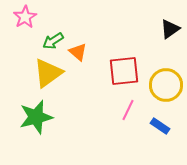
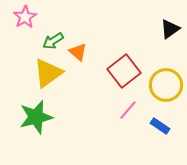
red square: rotated 32 degrees counterclockwise
pink line: rotated 15 degrees clockwise
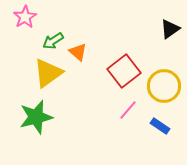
yellow circle: moved 2 px left, 1 px down
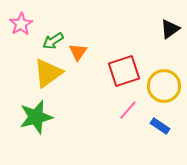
pink star: moved 4 px left, 7 px down
orange triangle: rotated 24 degrees clockwise
red square: rotated 20 degrees clockwise
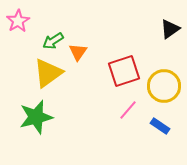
pink star: moved 3 px left, 3 px up
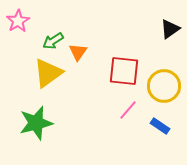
red square: rotated 24 degrees clockwise
green star: moved 6 px down
